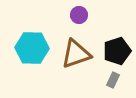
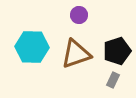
cyan hexagon: moved 1 px up
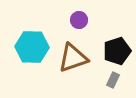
purple circle: moved 5 px down
brown triangle: moved 3 px left, 4 px down
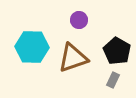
black pentagon: rotated 24 degrees counterclockwise
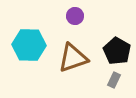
purple circle: moved 4 px left, 4 px up
cyan hexagon: moved 3 px left, 2 px up
gray rectangle: moved 1 px right
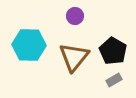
black pentagon: moved 4 px left
brown triangle: moved 1 px right, 1 px up; rotated 32 degrees counterclockwise
gray rectangle: rotated 35 degrees clockwise
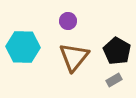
purple circle: moved 7 px left, 5 px down
cyan hexagon: moved 6 px left, 2 px down
black pentagon: moved 4 px right
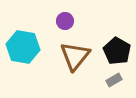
purple circle: moved 3 px left
cyan hexagon: rotated 8 degrees clockwise
brown triangle: moved 1 px right, 1 px up
